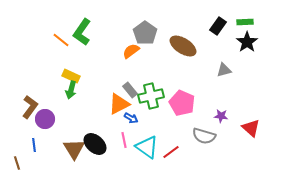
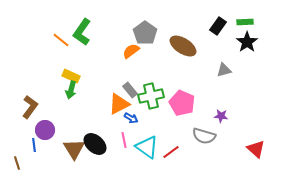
purple circle: moved 11 px down
red triangle: moved 5 px right, 21 px down
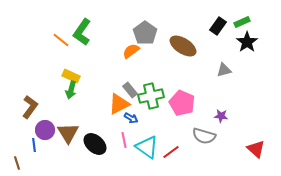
green rectangle: moved 3 px left; rotated 21 degrees counterclockwise
brown triangle: moved 6 px left, 16 px up
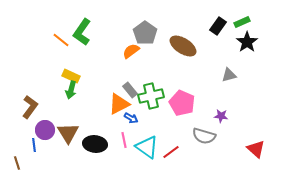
gray triangle: moved 5 px right, 5 px down
black ellipse: rotated 35 degrees counterclockwise
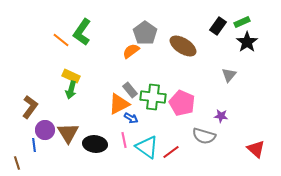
gray triangle: rotated 35 degrees counterclockwise
green cross: moved 2 px right, 1 px down; rotated 20 degrees clockwise
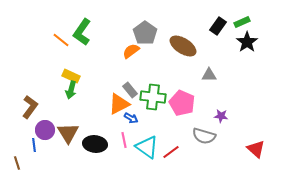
gray triangle: moved 20 px left; rotated 49 degrees clockwise
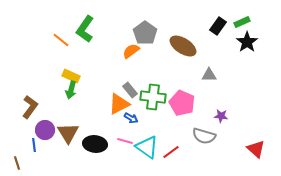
green L-shape: moved 3 px right, 3 px up
pink line: moved 1 px right, 1 px down; rotated 63 degrees counterclockwise
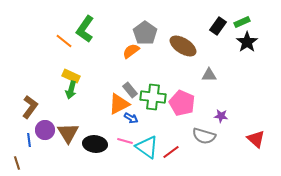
orange line: moved 3 px right, 1 px down
blue line: moved 5 px left, 5 px up
red triangle: moved 10 px up
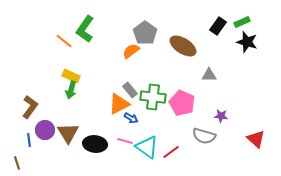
black star: rotated 20 degrees counterclockwise
